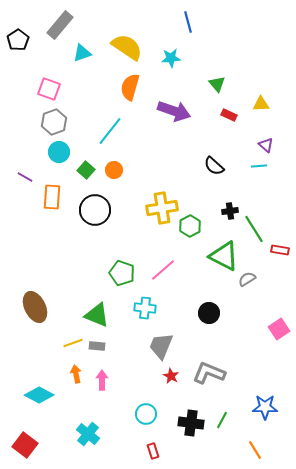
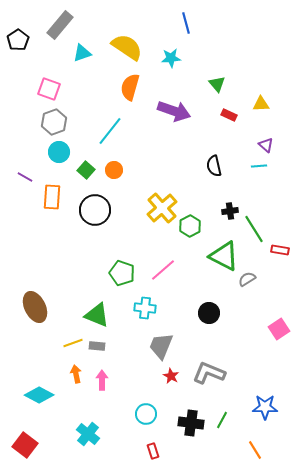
blue line at (188, 22): moved 2 px left, 1 px down
black semicircle at (214, 166): rotated 35 degrees clockwise
yellow cross at (162, 208): rotated 32 degrees counterclockwise
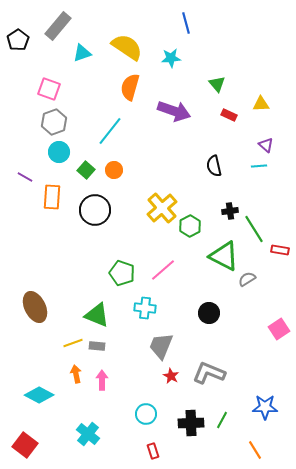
gray rectangle at (60, 25): moved 2 px left, 1 px down
black cross at (191, 423): rotated 10 degrees counterclockwise
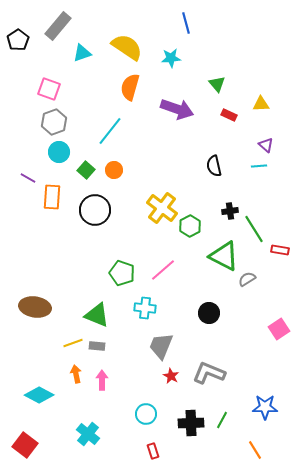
purple arrow at (174, 111): moved 3 px right, 2 px up
purple line at (25, 177): moved 3 px right, 1 px down
yellow cross at (162, 208): rotated 12 degrees counterclockwise
brown ellipse at (35, 307): rotated 56 degrees counterclockwise
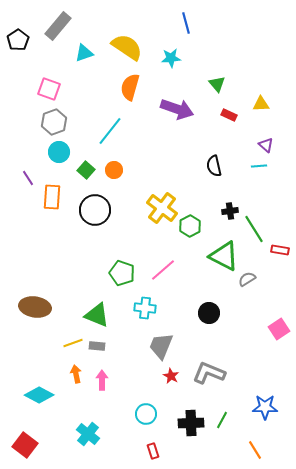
cyan triangle at (82, 53): moved 2 px right
purple line at (28, 178): rotated 28 degrees clockwise
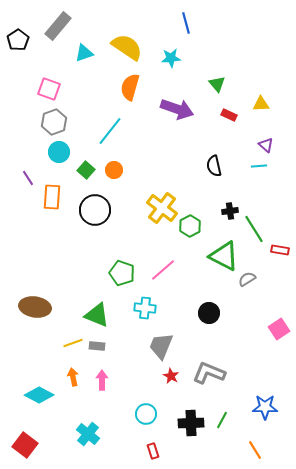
orange arrow at (76, 374): moved 3 px left, 3 px down
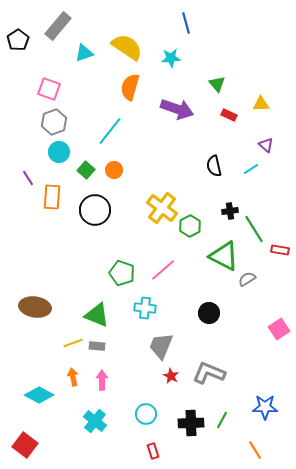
cyan line at (259, 166): moved 8 px left, 3 px down; rotated 28 degrees counterclockwise
cyan cross at (88, 434): moved 7 px right, 13 px up
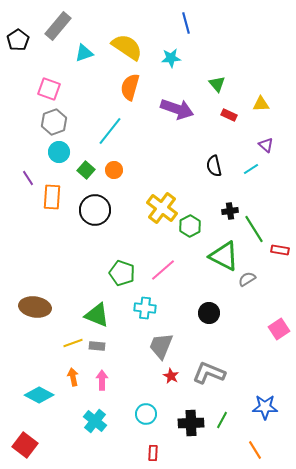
red rectangle at (153, 451): moved 2 px down; rotated 21 degrees clockwise
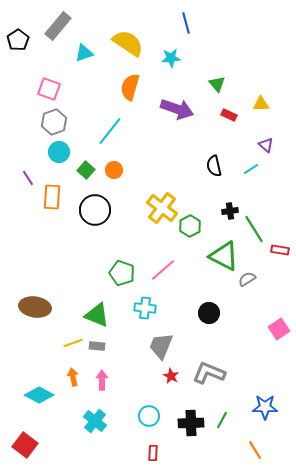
yellow semicircle at (127, 47): moved 1 px right, 4 px up
cyan circle at (146, 414): moved 3 px right, 2 px down
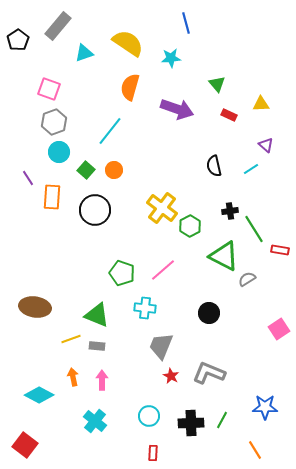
yellow line at (73, 343): moved 2 px left, 4 px up
